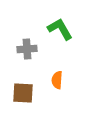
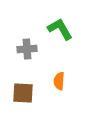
orange semicircle: moved 2 px right, 1 px down
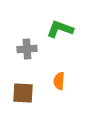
green L-shape: rotated 40 degrees counterclockwise
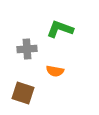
orange semicircle: moved 4 px left, 10 px up; rotated 84 degrees counterclockwise
brown square: rotated 15 degrees clockwise
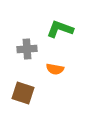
orange semicircle: moved 2 px up
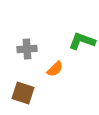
green L-shape: moved 22 px right, 12 px down
orange semicircle: rotated 54 degrees counterclockwise
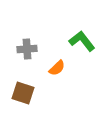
green L-shape: rotated 32 degrees clockwise
orange semicircle: moved 2 px right, 1 px up
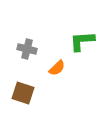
green L-shape: rotated 56 degrees counterclockwise
gray cross: rotated 18 degrees clockwise
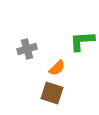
gray cross: rotated 30 degrees counterclockwise
brown square: moved 29 px right
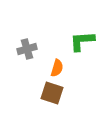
orange semicircle: rotated 30 degrees counterclockwise
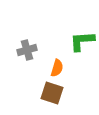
gray cross: moved 1 px down
